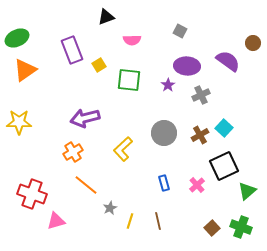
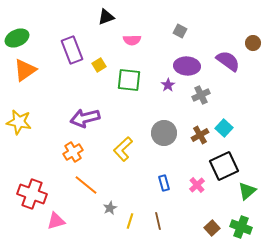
yellow star: rotated 10 degrees clockwise
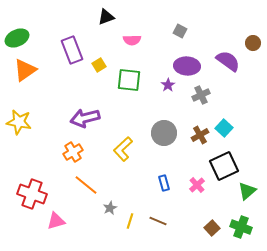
brown line: rotated 54 degrees counterclockwise
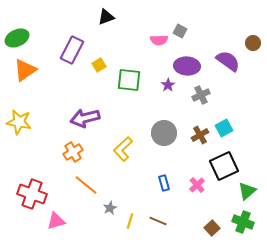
pink semicircle: moved 27 px right
purple rectangle: rotated 48 degrees clockwise
cyan square: rotated 18 degrees clockwise
green cross: moved 2 px right, 5 px up
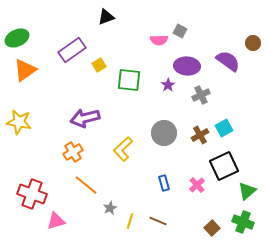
purple rectangle: rotated 28 degrees clockwise
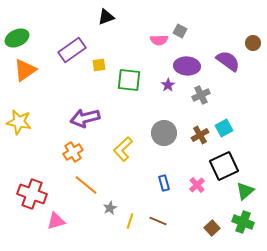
yellow square: rotated 24 degrees clockwise
green triangle: moved 2 px left
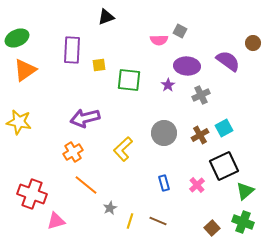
purple rectangle: rotated 52 degrees counterclockwise
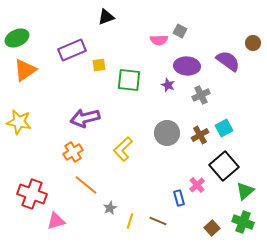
purple rectangle: rotated 64 degrees clockwise
purple star: rotated 16 degrees counterclockwise
gray circle: moved 3 px right
black square: rotated 16 degrees counterclockwise
blue rectangle: moved 15 px right, 15 px down
